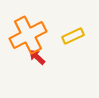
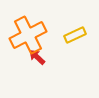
yellow rectangle: moved 2 px right, 1 px up
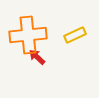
orange cross: rotated 21 degrees clockwise
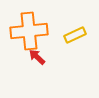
orange cross: moved 1 px right, 4 px up
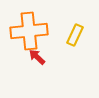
yellow rectangle: rotated 40 degrees counterclockwise
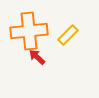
yellow rectangle: moved 7 px left; rotated 20 degrees clockwise
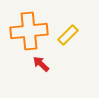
red arrow: moved 4 px right, 7 px down
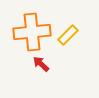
orange cross: moved 3 px right, 1 px down
